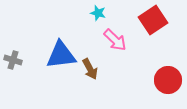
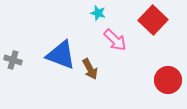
red square: rotated 12 degrees counterclockwise
blue triangle: rotated 28 degrees clockwise
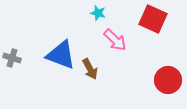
red square: moved 1 px up; rotated 20 degrees counterclockwise
gray cross: moved 1 px left, 2 px up
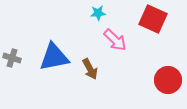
cyan star: rotated 21 degrees counterclockwise
blue triangle: moved 7 px left, 2 px down; rotated 32 degrees counterclockwise
